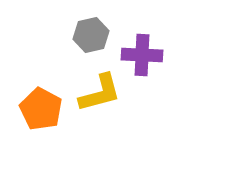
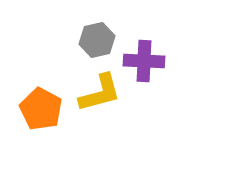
gray hexagon: moved 6 px right, 5 px down
purple cross: moved 2 px right, 6 px down
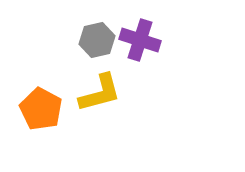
purple cross: moved 4 px left, 21 px up; rotated 15 degrees clockwise
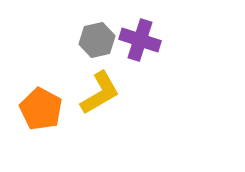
yellow L-shape: rotated 15 degrees counterclockwise
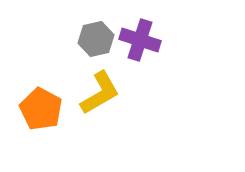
gray hexagon: moved 1 px left, 1 px up
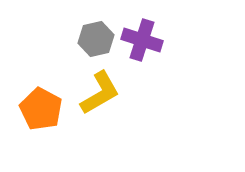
purple cross: moved 2 px right
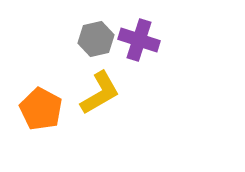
purple cross: moved 3 px left
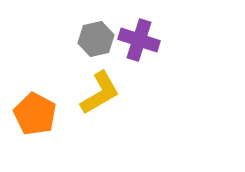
orange pentagon: moved 6 px left, 5 px down
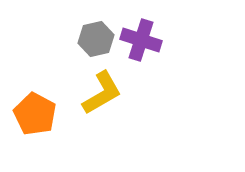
purple cross: moved 2 px right
yellow L-shape: moved 2 px right
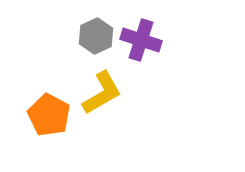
gray hexagon: moved 3 px up; rotated 12 degrees counterclockwise
orange pentagon: moved 14 px right, 1 px down
